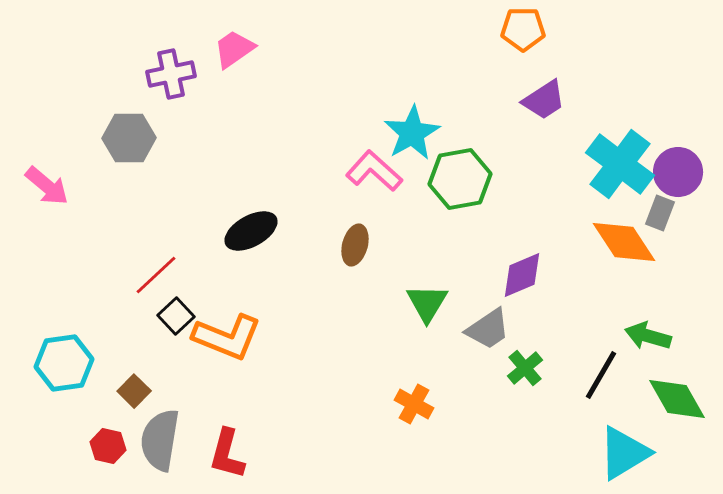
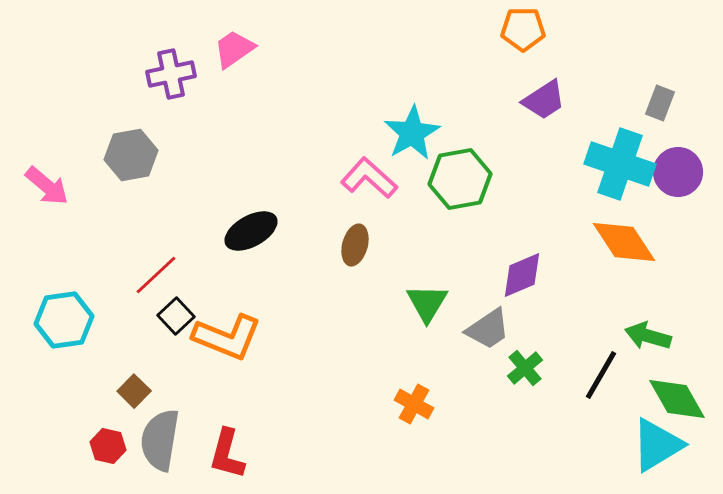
gray hexagon: moved 2 px right, 17 px down; rotated 9 degrees counterclockwise
cyan cross: rotated 18 degrees counterclockwise
pink L-shape: moved 5 px left, 7 px down
gray rectangle: moved 110 px up
cyan hexagon: moved 43 px up
cyan triangle: moved 33 px right, 8 px up
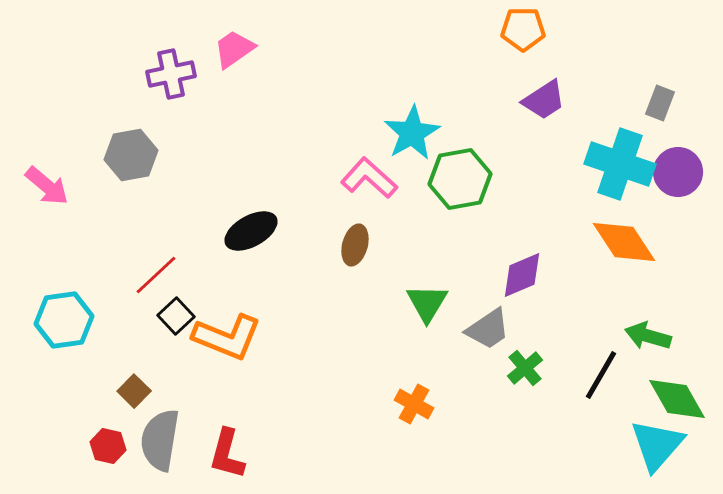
cyan triangle: rotated 18 degrees counterclockwise
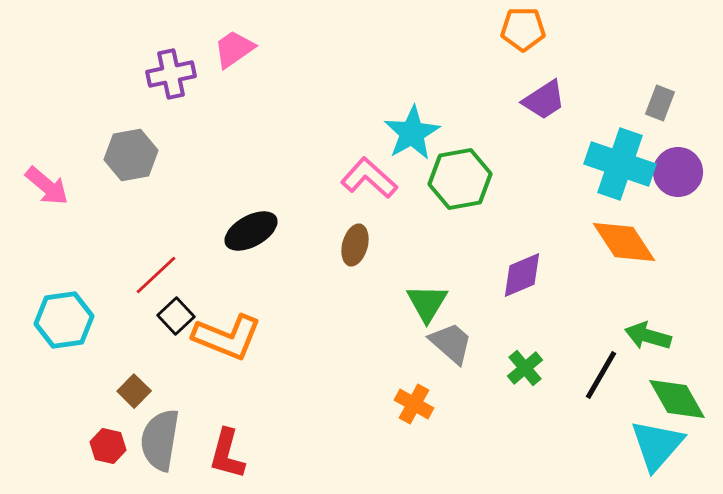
gray trapezoid: moved 37 px left, 14 px down; rotated 105 degrees counterclockwise
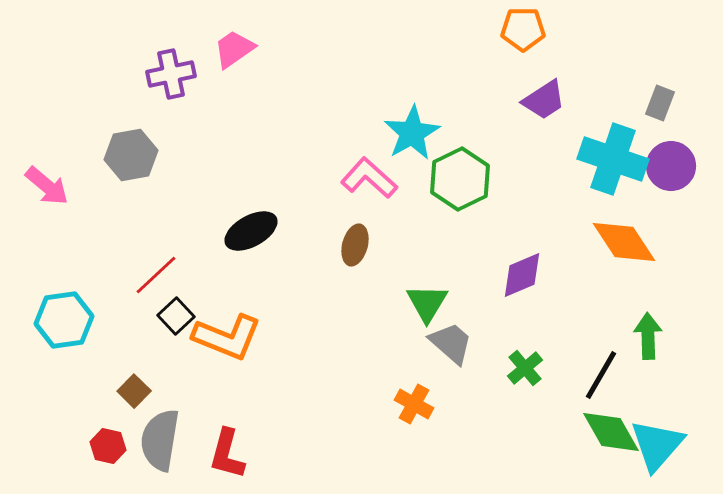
cyan cross: moved 7 px left, 5 px up
purple circle: moved 7 px left, 6 px up
green hexagon: rotated 16 degrees counterclockwise
green arrow: rotated 72 degrees clockwise
green diamond: moved 66 px left, 33 px down
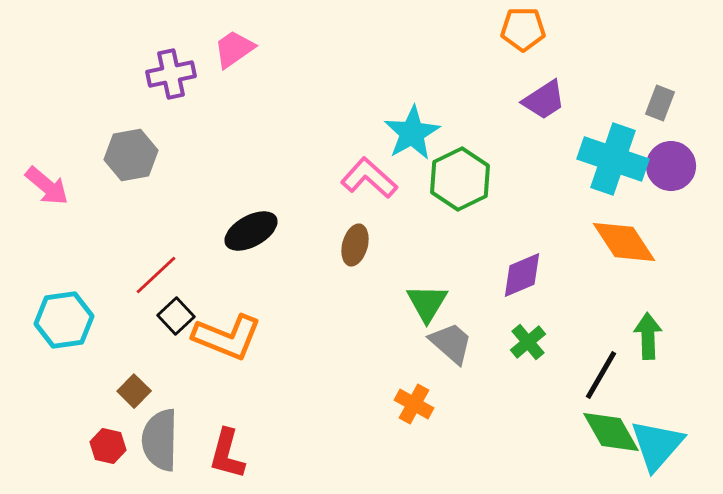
green cross: moved 3 px right, 26 px up
gray semicircle: rotated 8 degrees counterclockwise
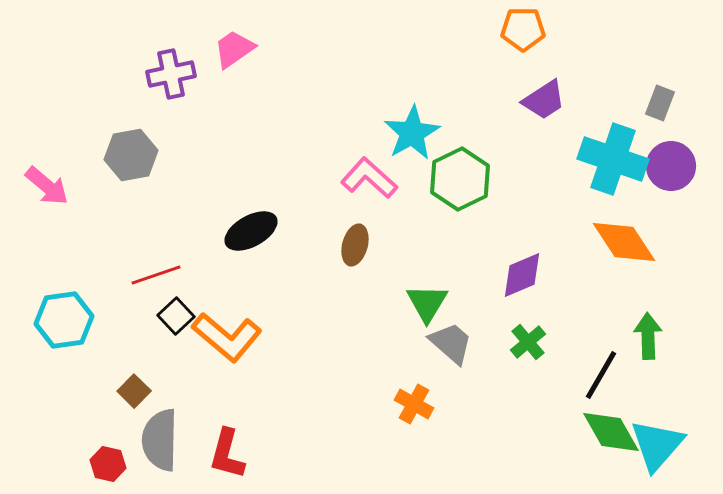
red line: rotated 24 degrees clockwise
orange L-shape: rotated 18 degrees clockwise
red hexagon: moved 18 px down
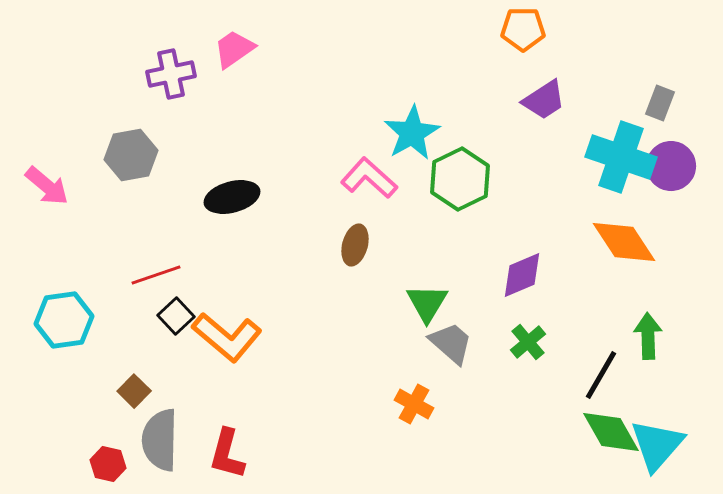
cyan cross: moved 8 px right, 2 px up
black ellipse: moved 19 px left, 34 px up; rotated 14 degrees clockwise
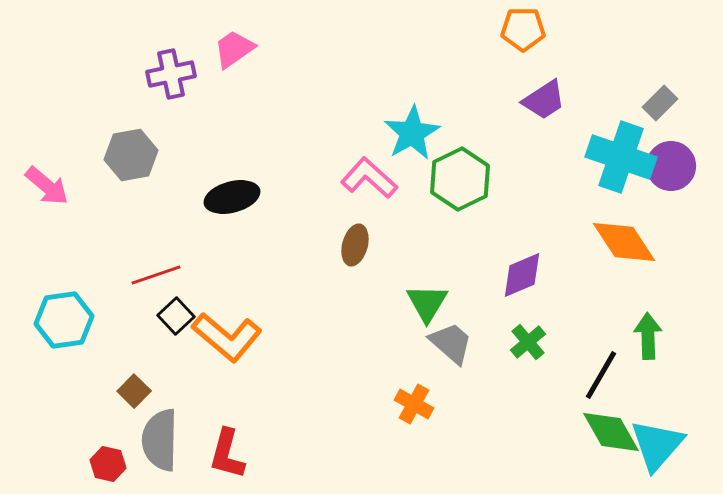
gray rectangle: rotated 24 degrees clockwise
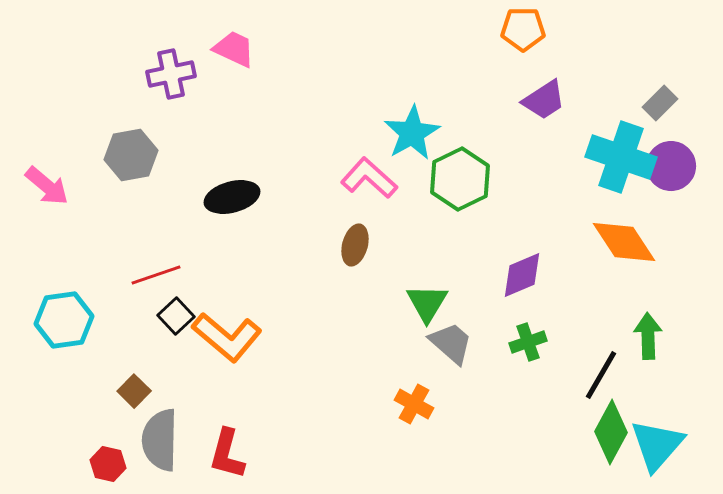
pink trapezoid: rotated 60 degrees clockwise
green cross: rotated 21 degrees clockwise
green diamond: rotated 58 degrees clockwise
